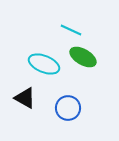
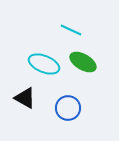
green ellipse: moved 5 px down
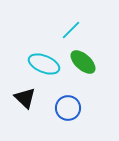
cyan line: rotated 70 degrees counterclockwise
green ellipse: rotated 12 degrees clockwise
black triangle: rotated 15 degrees clockwise
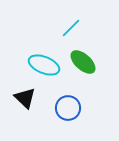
cyan line: moved 2 px up
cyan ellipse: moved 1 px down
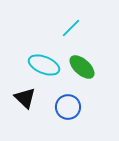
green ellipse: moved 1 px left, 5 px down
blue circle: moved 1 px up
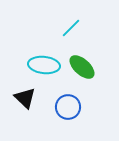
cyan ellipse: rotated 16 degrees counterclockwise
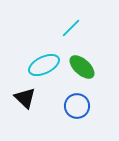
cyan ellipse: rotated 32 degrees counterclockwise
blue circle: moved 9 px right, 1 px up
